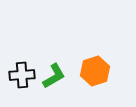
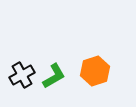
black cross: rotated 25 degrees counterclockwise
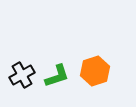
green L-shape: moved 3 px right; rotated 12 degrees clockwise
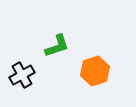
green L-shape: moved 30 px up
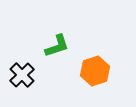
black cross: rotated 15 degrees counterclockwise
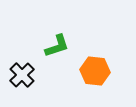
orange hexagon: rotated 24 degrees clockwise
